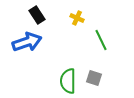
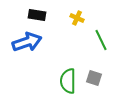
black rectangle: rotated 48 degrees counterclockwise
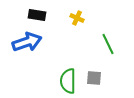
green line: moved 7 px right, 4 px down
gray square: rotated 14 degrees counterclockwise
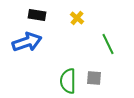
yellow cross: rotated 16 degrees clockwise
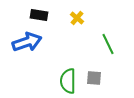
black rectangle: moved 2 px right
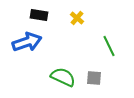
green line: moved 1 px right, 2 px down
green semicircle: moved 5 px left, 4 px up; rotated 115 degrees clockwise
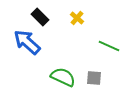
black rectangle: moved 1 px right, 2 px down; rotated 36 degrees clockwise
blue arrow: rotated 120 degrees counterclockwise
green line: rotated 40 degrees counterclockwise
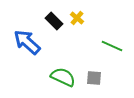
black rectangle: moved 14 px right, 4 px down
green line: moved 3 px right
